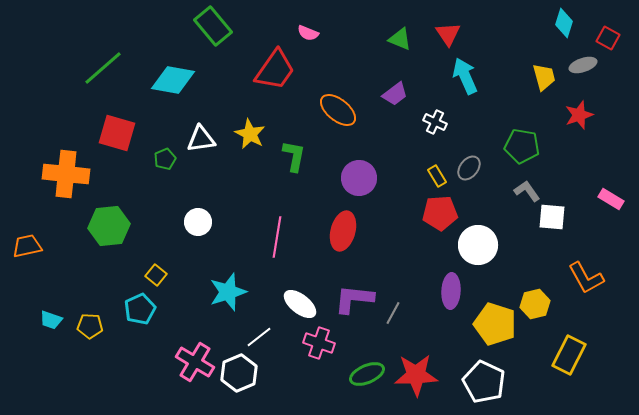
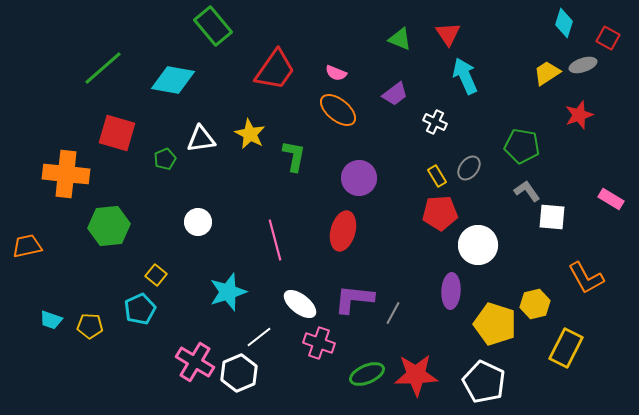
pink semicircle at (308, 33): moved 28 px right, 40 px down
yellow trapezoid at (544, 77): moved 3 px right, 4 px up; rotated 108 degrees counterclockwise
pink line at (277, 237): moved 2 px left, 3 px down; rotated 24 degrees counterclockwise
yellow rectangle at (569, 355): moved 3 px left, 7 px up
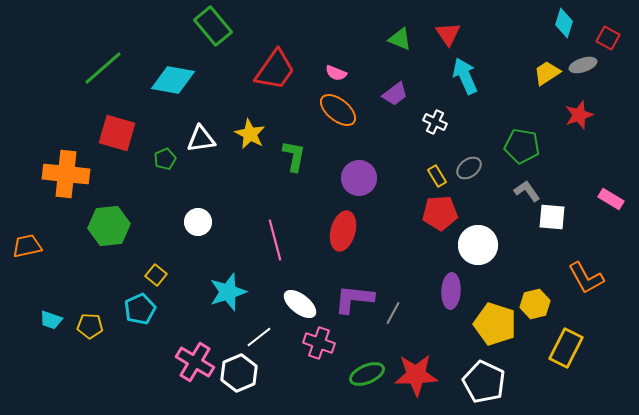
gray ellipse at (469, 168): rotated 15 degrees clockwise
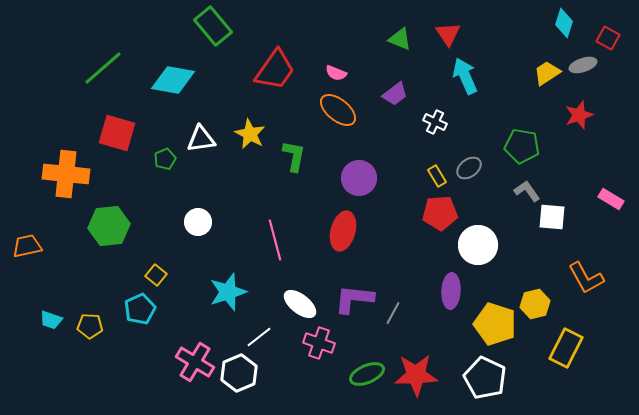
white pentagon at (484, 382): moved 1 px right, 4 px up
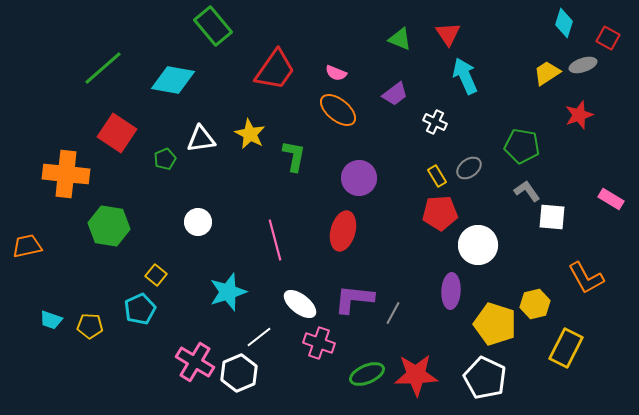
red square at (117, 133): rotated 18 degrees clockwise
green hexagon at (109, 226): rotated 15 degrees clockwise
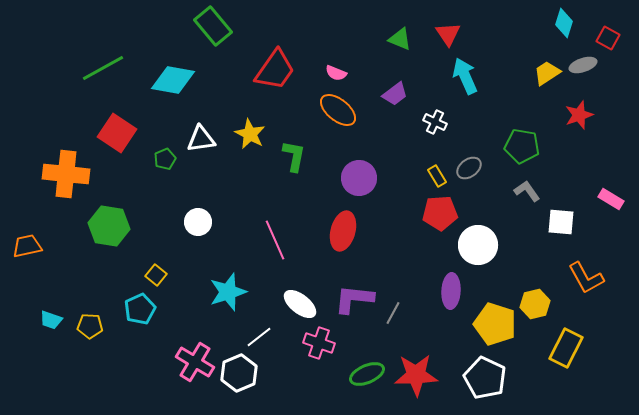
green line at (103, 68): rotated 12 degrees clockwise
white square at (552, 217): moved 9 px right, 5 px down
pink line at (275, 240): rotated 9 degrees counterclockwise
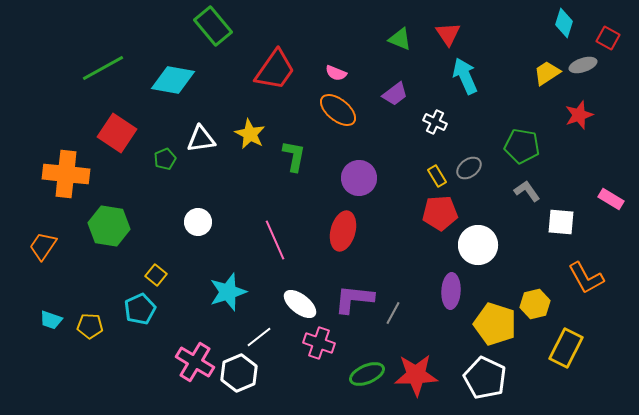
orange trapezoid at (27, 246): moved 16 px right; rotated 44 degrees counterclockwise
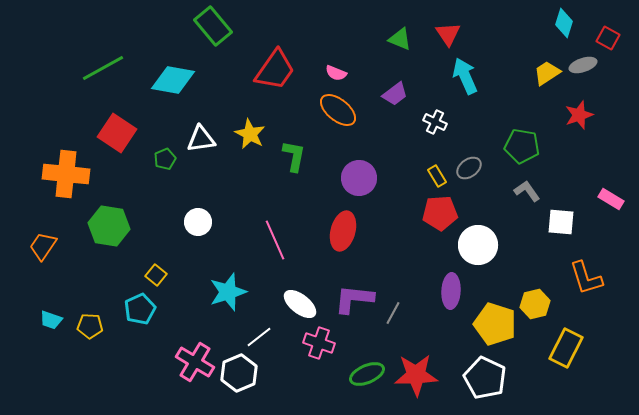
orange L-shape at (586, 278): rotated 12 degrees clockwise
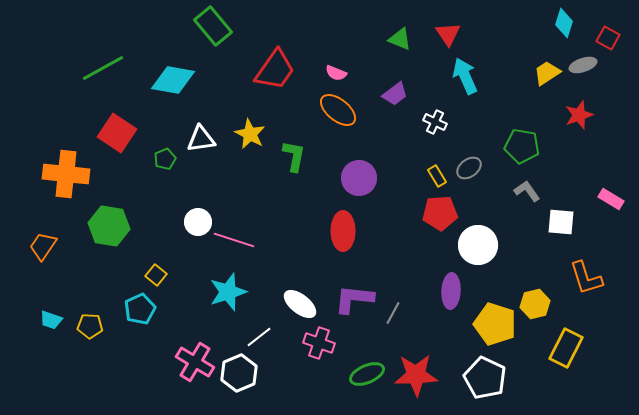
red ellipse at (343, 231): rotated 15 degrees counterclockwise
pink line at (275, 240): moved 41 px left; rotated 48 degrees counterclockwise
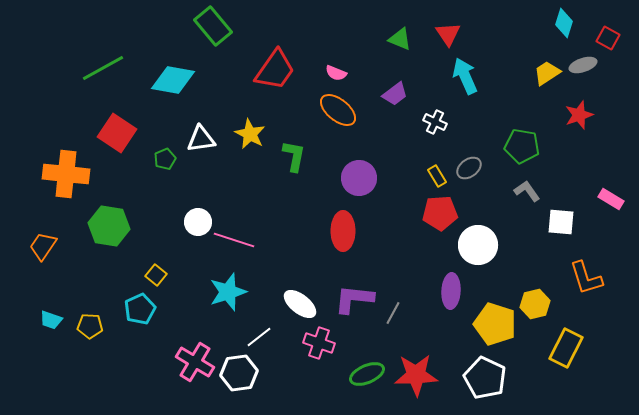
white hexagon at (239, 373): rotated 15 degrees clockwise
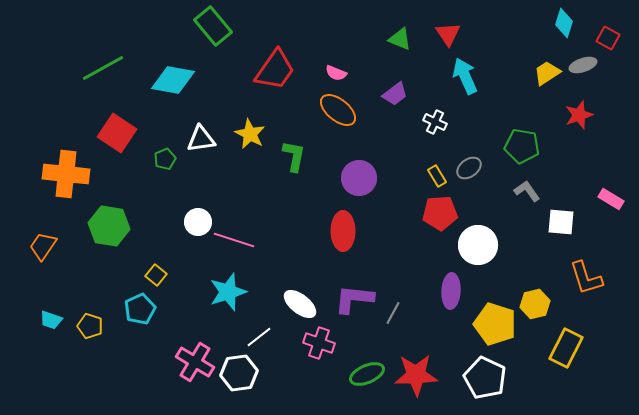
yellow pentagon at (90, 326): rotated 15 degrees clockwise
